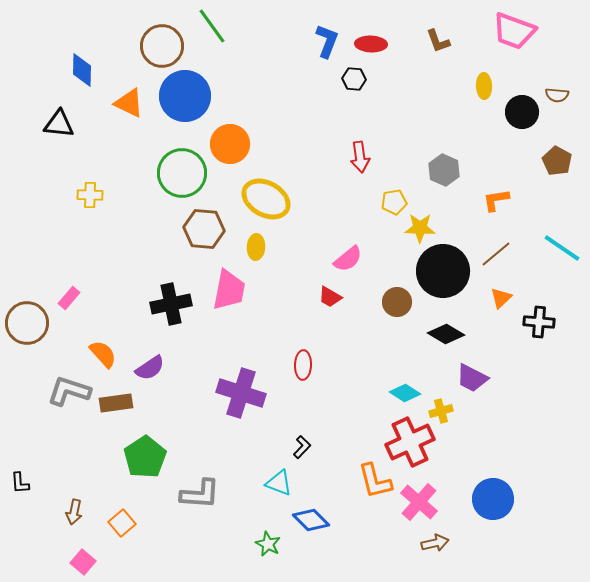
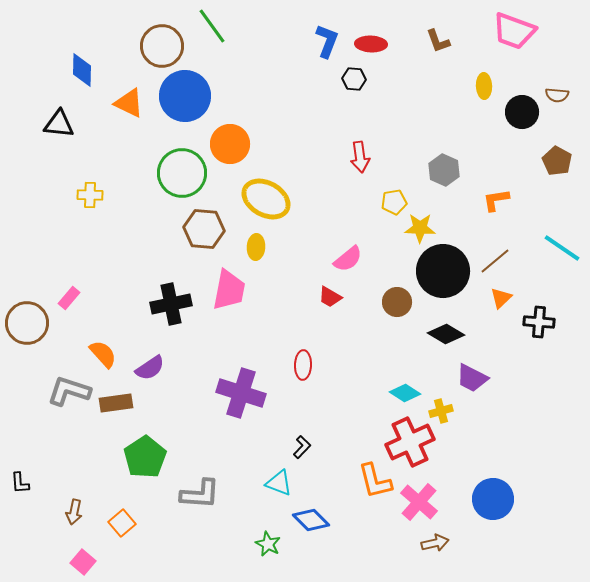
brown line at (496, 254): moved 1 px left, 7 px down
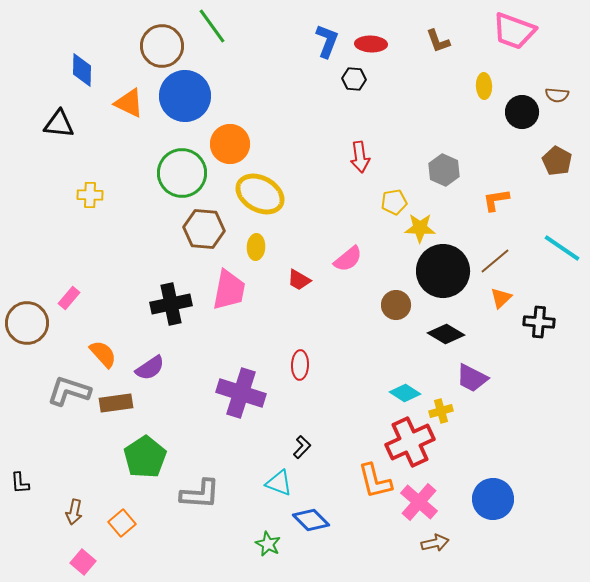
yellow ellipse at (266, 199): moved 6 px left, 5 px up
red trapezoid at (330, 297): moved 31 px left, 17 px up
brown circle at (397, 302): moved 1 px left, 3 px down
red ellipse at (303, 365): moved 3 px left
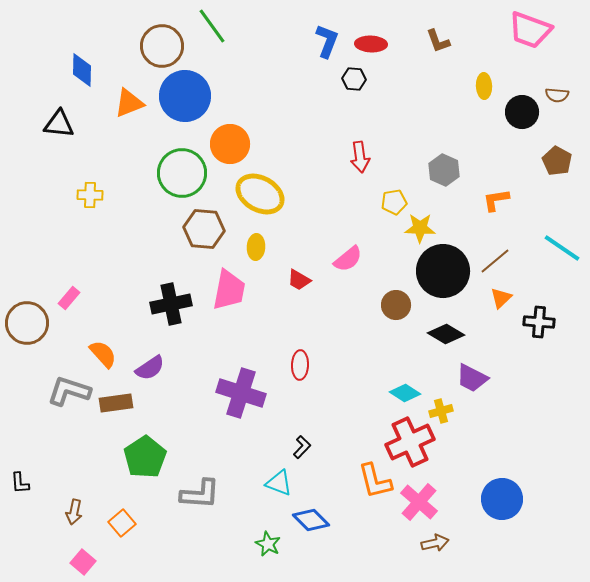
pink trapezoid at (514, 31): moved 16 px right, 1 px up
orange triangle at (129, 103): rotated 48 degrees counterclockwise
blue circle at (493, 499): moved 9 px right
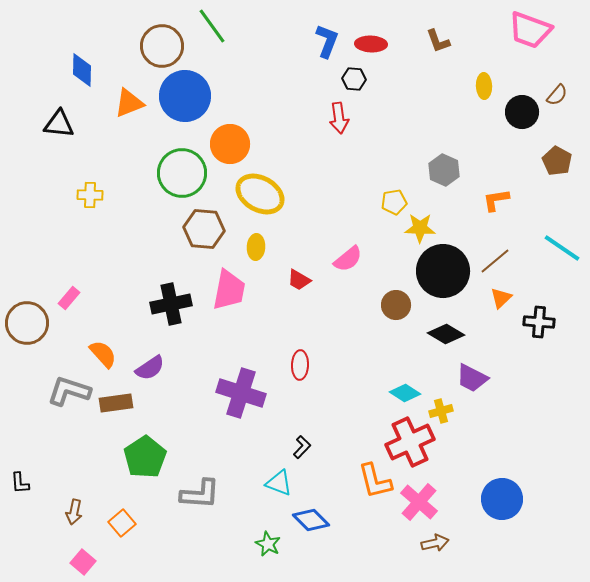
brown semicircle at (557, 95): rotated 55 degrees counterclockwise
red arrow at (360, 157): moved 21 px left, 39 px up
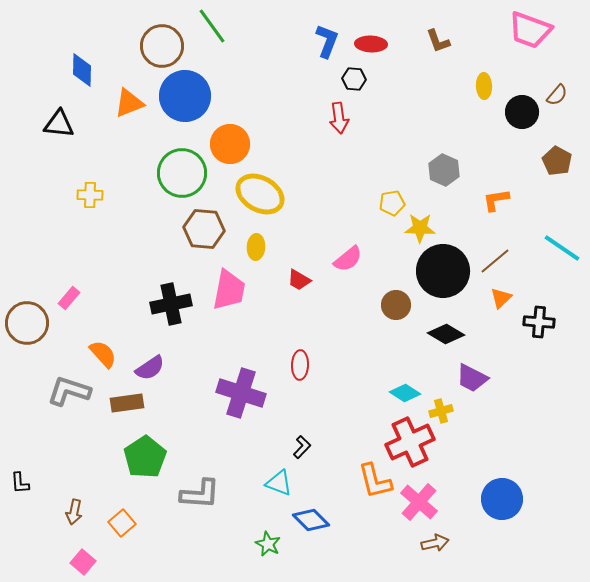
yellow pentagon at (394, 202): moved 2 px left, 1 px down
brown rectangle at (116, 403): moved 11 px right
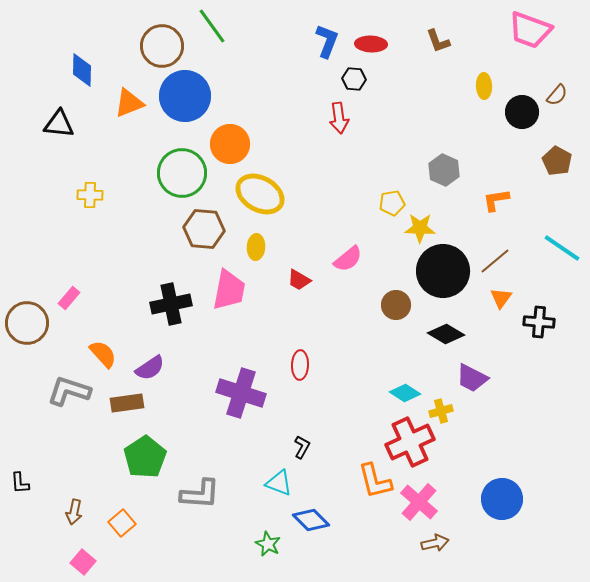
orange triangle at (501, 298): rotated 10 degrees counterclockwise
black L-shape at (302, 447): rotated 15 degrees counterclockwise
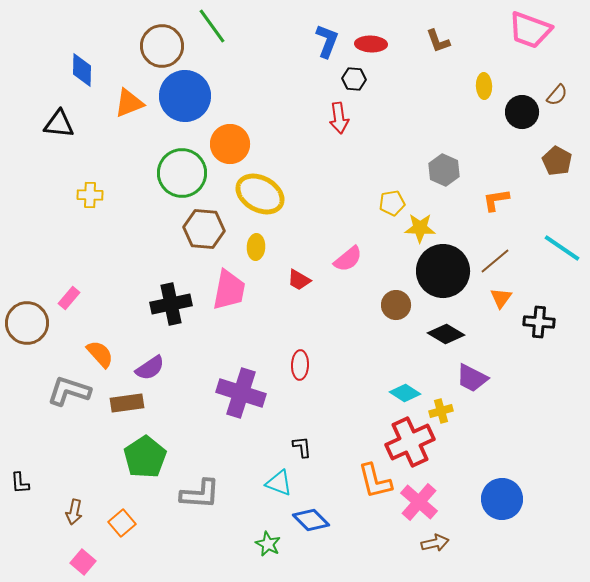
orange semicircle at (103, 354): moved 3 px left
black L-shape at (302, 447): rotated 35 degrees counterclockwise
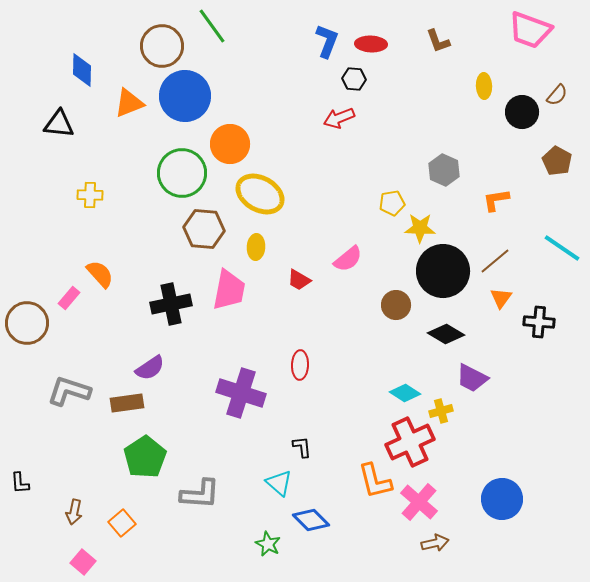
red arrow at (339, 118): rotated 76 degrees clockwise
orange semicircle at (100, 354): moved 80 px up
cyan triangle at (279, 483): rotated 20 degrees clockwise
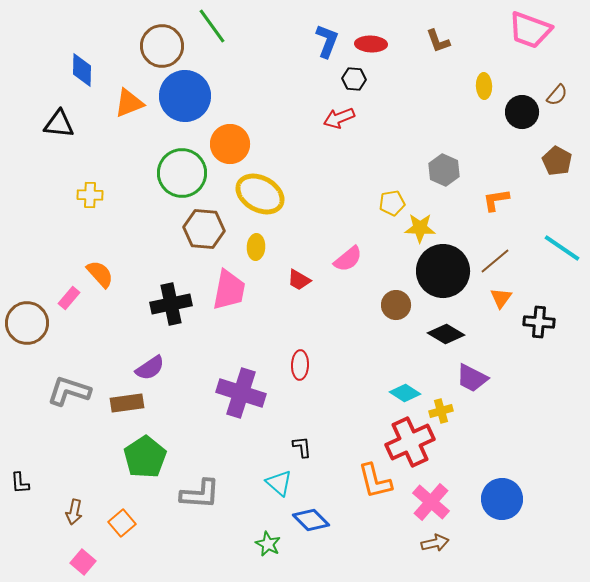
pink cross at (419, 502): moved 12 px right
